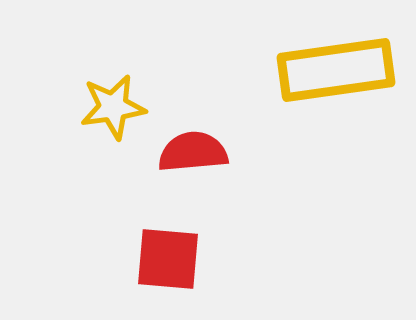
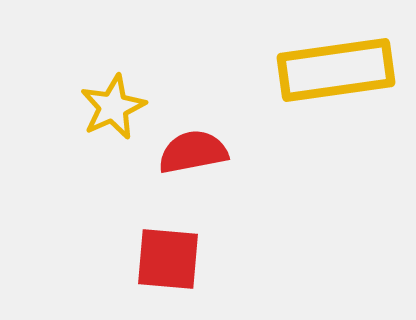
yellow star: rotated 16 degrees counterclockwise
red semicircle: rotated 6 degrees counterclockwise
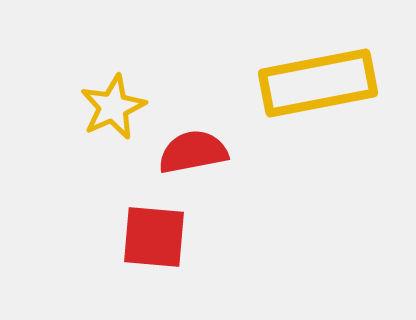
yellow rectangle: moved 18 px left, 13 px down; rotated 3 degrees counterclockwise
red square: moved 14 px left, 22 px up
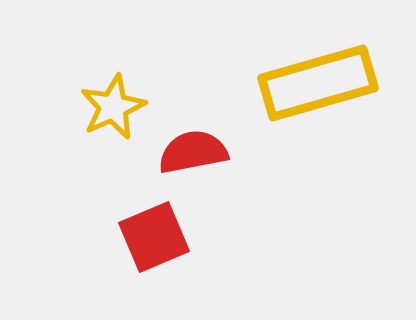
yellow rectangle: rotated 5 degrees counterclockwise
red square: rotated 28 degrees counterclockwise
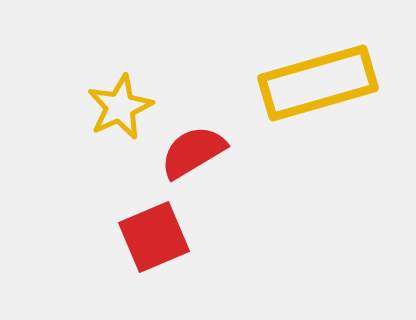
yellow star: moved 7 px right
red semicircle: rotated 20 degrees counterclockwise
